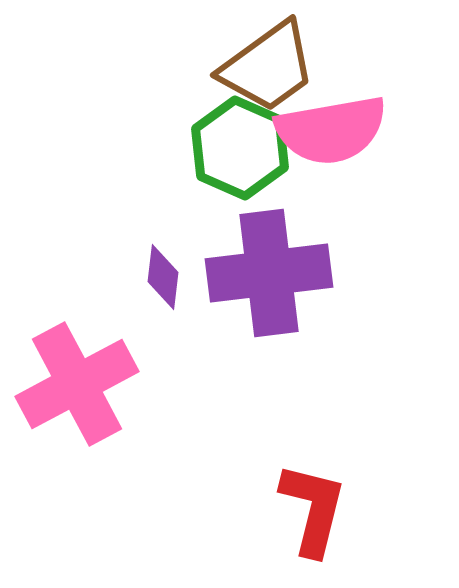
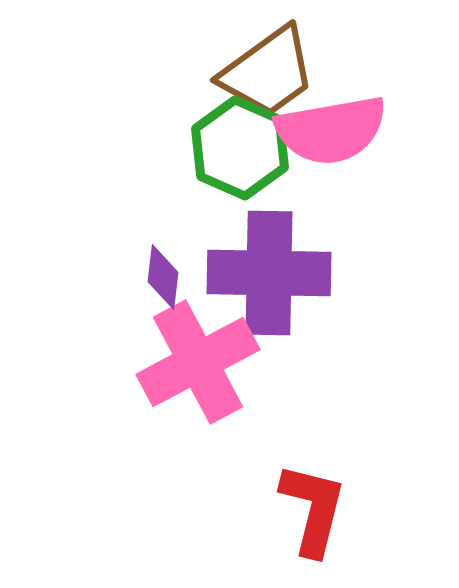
brown trapezoid: moved 5 px down
purple cross: rotated 8 degrees clockwise
pink cross: moved 121 px right, 22 px up
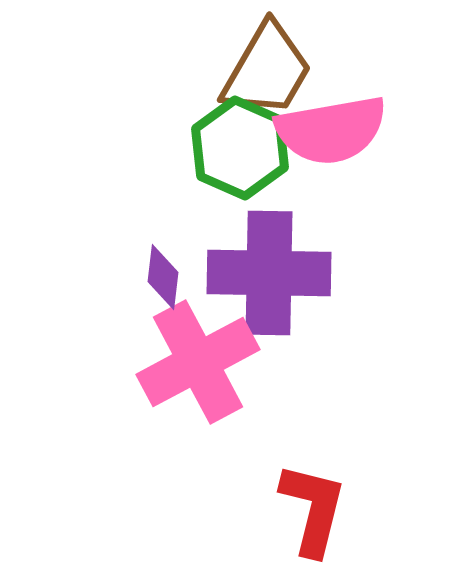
brown trapezoid: moved 1 px left, 2 px up; rotated 24 degrees counterclockwise
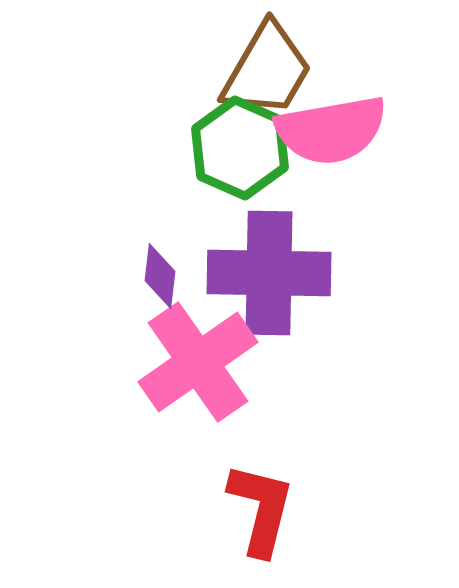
purple diamond: moved 3 px left, 1 px up
pink cross: rotated 7 degrees counterclockwise
red L-shape: moved 52 px left
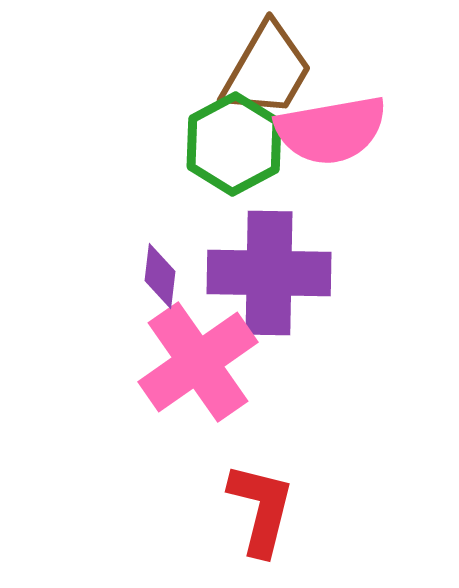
green hexagon: moved 6 px left, 4 px up; rotated 8 degrees clockwise
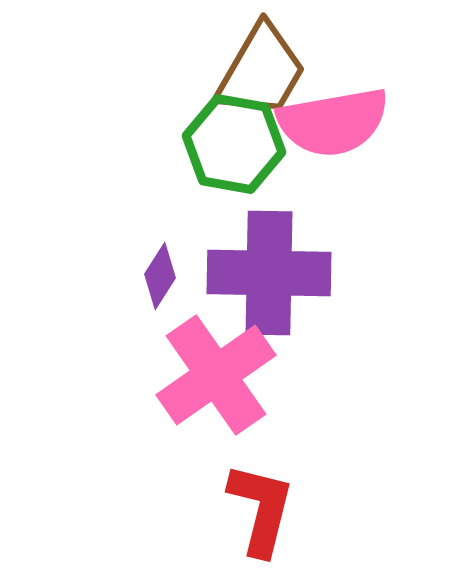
brown trapezoid: moved 6 px left, 1 px down
pink semicircle: moved 2 px right, 8 px up
green hexagon: rotated 22 degrees counterclockwise
purple diamond: rotated 26 degrees clockwise
pink cross: moved 18 px right, 13 px down
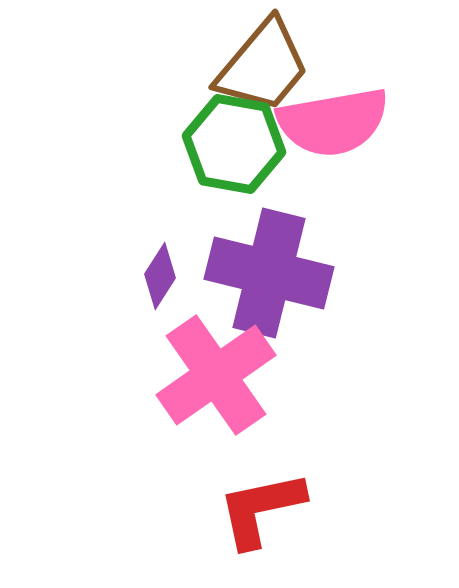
brown trapezoid: moved 2 px right, 5 px up; rotated 10 degrees clockwise
purple cross: rotated 13 degrees clockwise
red L-shape: rotated 116 degrees counterclockwise
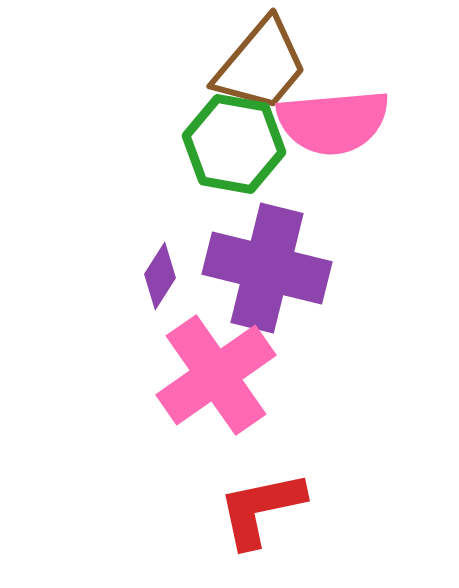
brown trapezoid: moved 2 px left, 1 px up
pink semicircle: rotated 5 degrees clockwise
purple cross: moved 2 px left, 5 px up
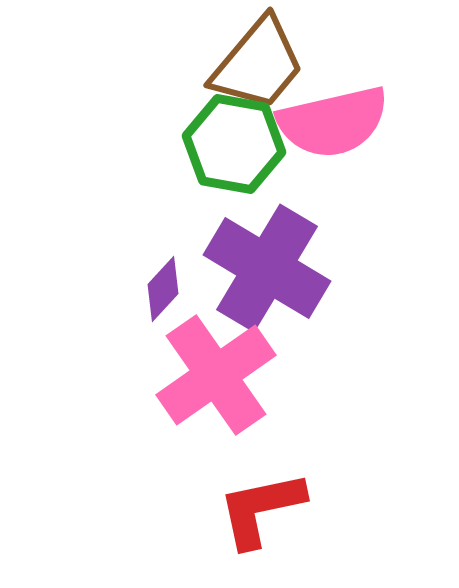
brown trapezoid: moved 3 px left, 1 px up
pink semicircle: rotated 8 degrees counterclockwise
purple cross: rotated 17 degrees clockwise
purple diamond: moved 3 px right, 13 px down; rotated 10 degrees clockwise
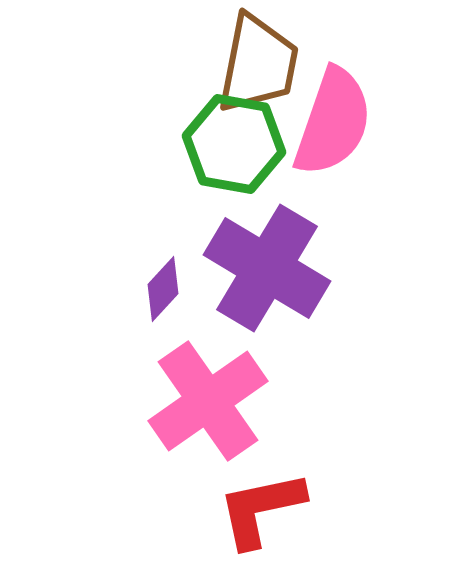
brown trapezoid: rotated 29 degrees counterclockwise
pink semicircle: rotated 58 degrees counterclockwise
pink cross: moved 8 px left, 26 px down
